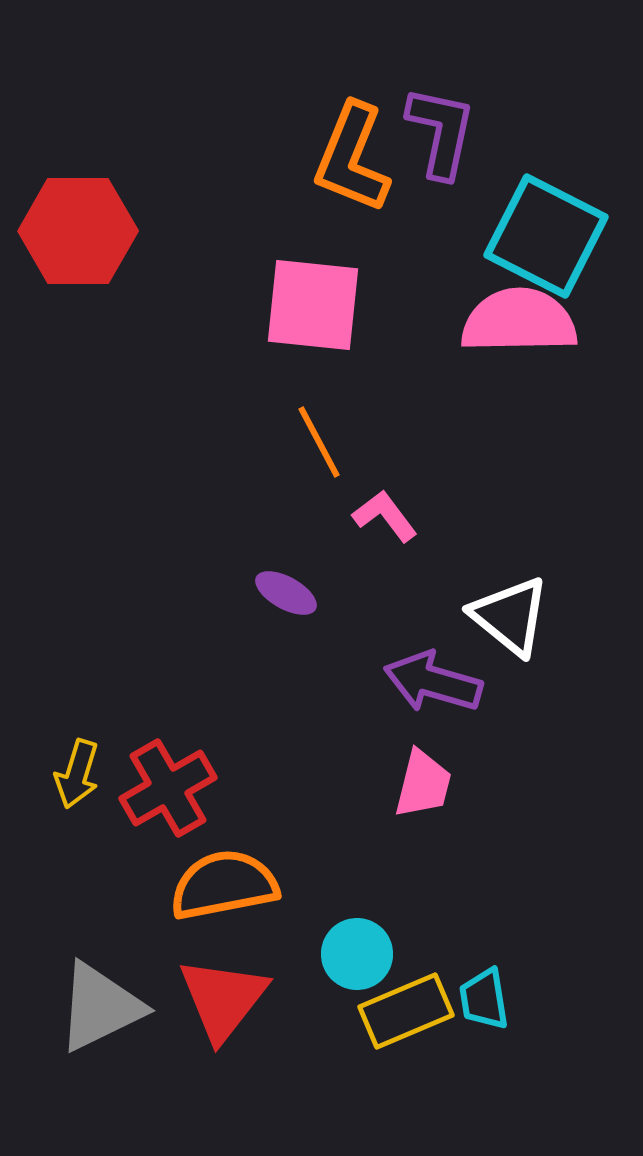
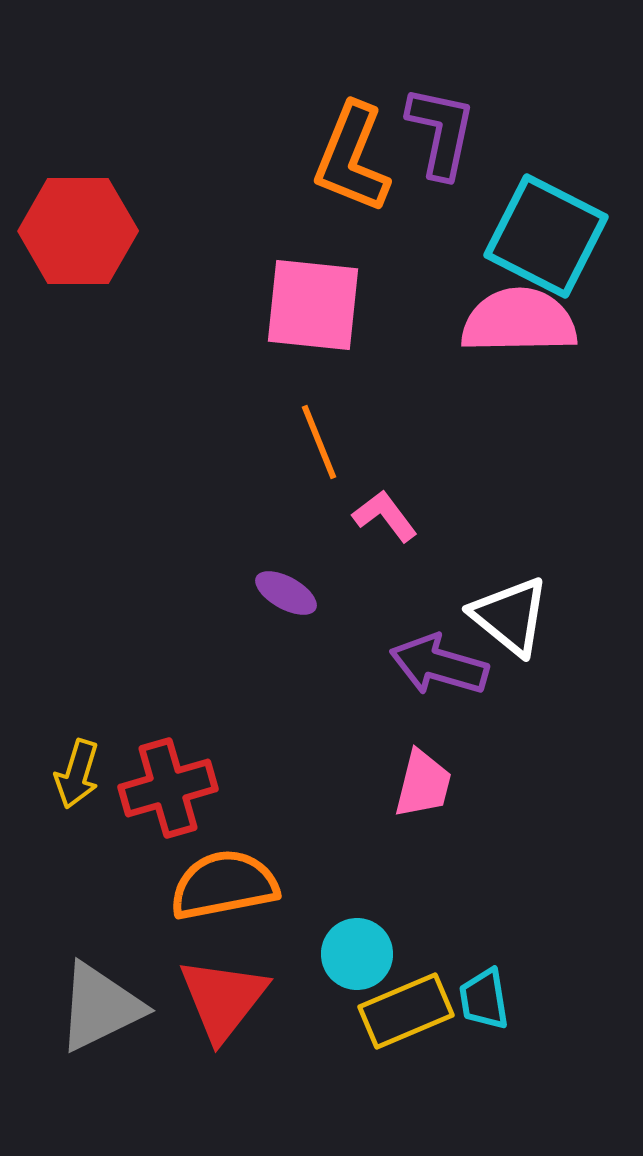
orange line: rotated 6 degrees clockwise
purple arrow: moved 6 px right, 17 px up
red cross: rotated 14 degrees clockwise
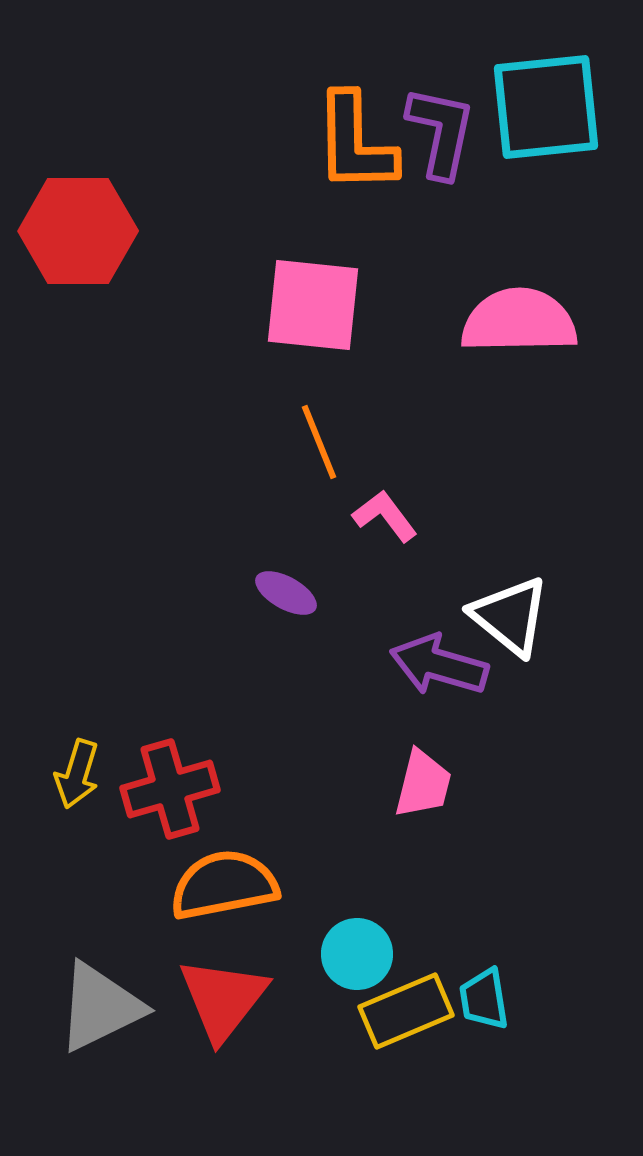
orange L-shape: moved 3 px right, 15 px up; rotated 23 degrees counterclockwise
cyan square: moved 129 px up; rotated 33 degrees counterclockwise
red cross: moved 2 px right, 1 px down
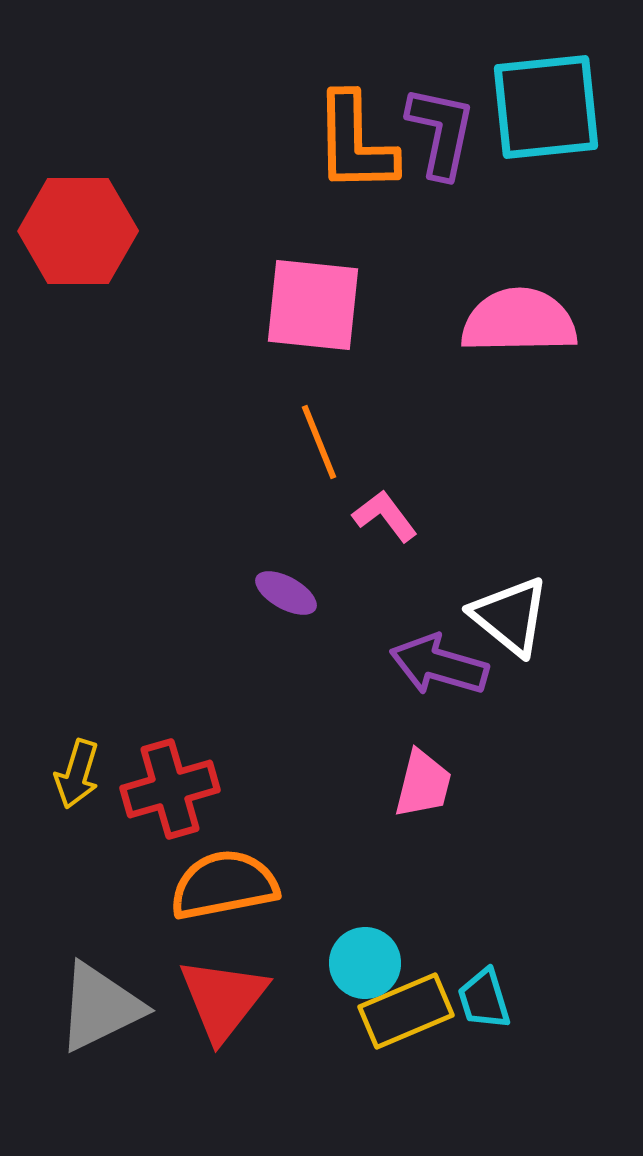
cyan circle: moved 8 px right, 9 px down
cyan trapezoid: rotated 8 degrees counterclockwise
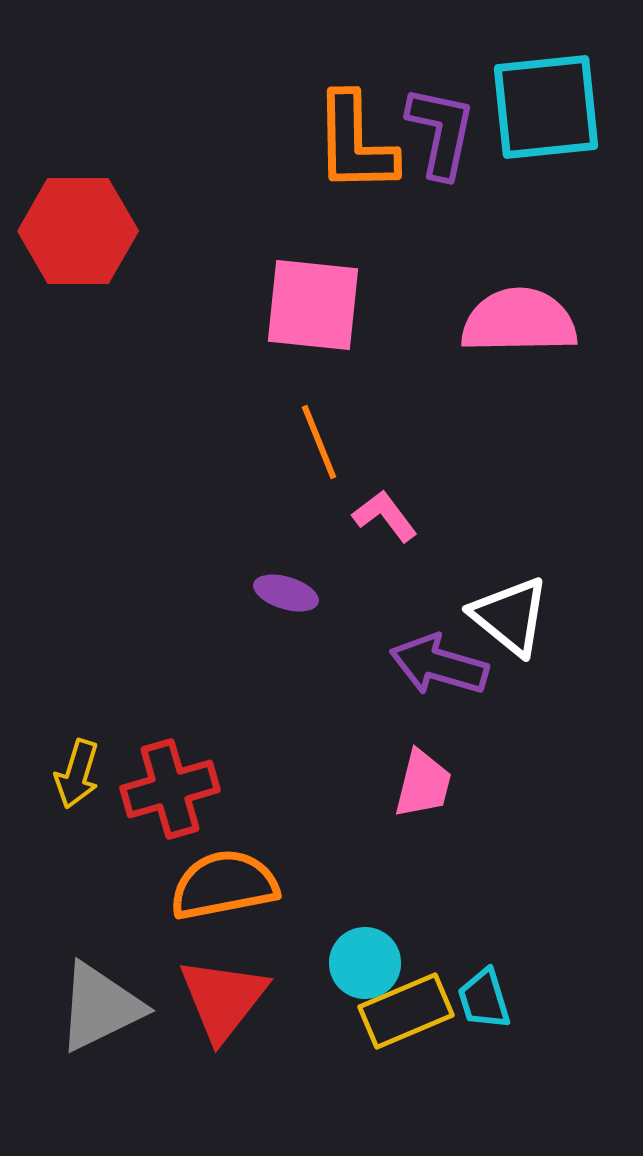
purple ellipse: rotated 12 degrees counterclockwise
